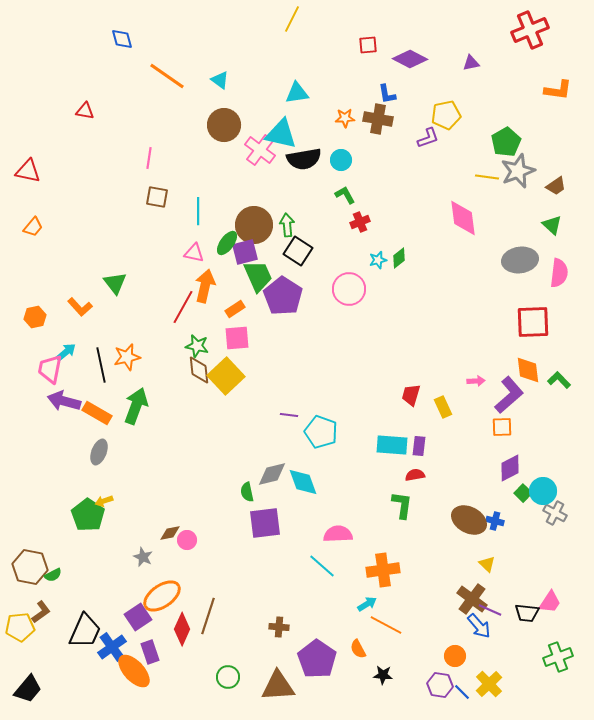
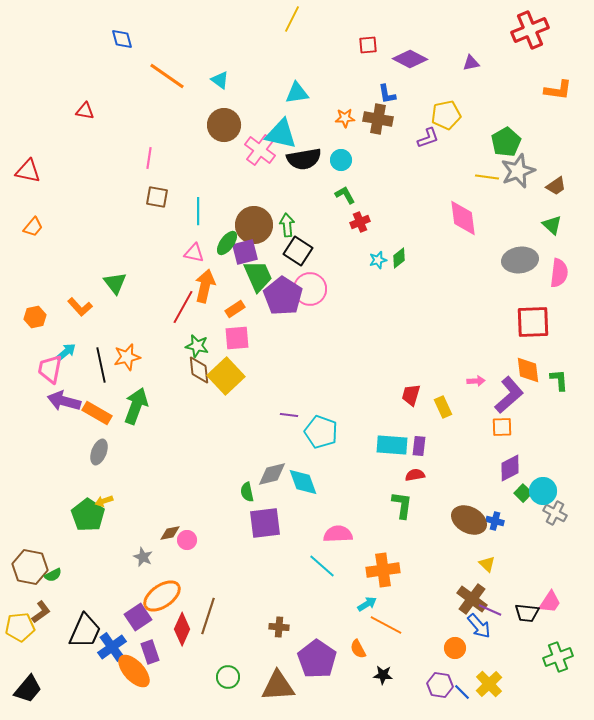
pink circle at (349, 289): moved 39 px left
green L-shape at (559, 380): rotated 40 degrees clockwise
orange circle at (455, 656): moved 8 px up
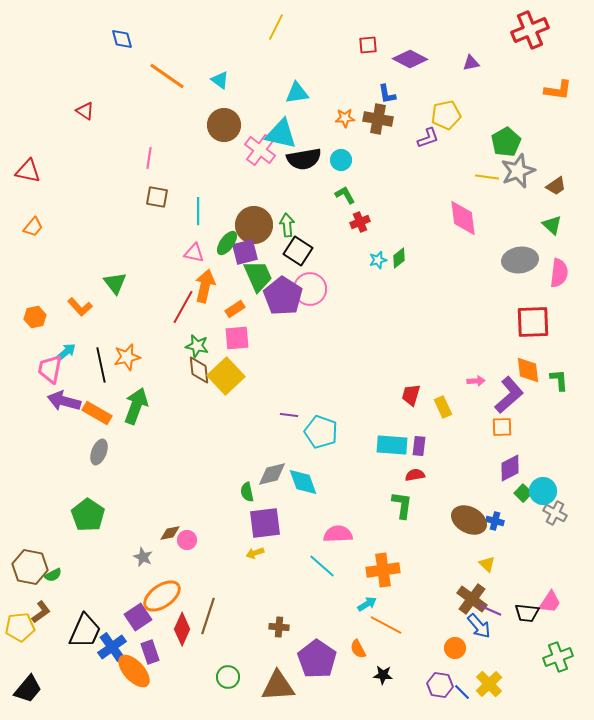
yellow line at (292, 19): moved 16 px left, 8 px down
red triangle at (85, 111): rotated 24 degrees clockwise
yellow arrow at (104, 501): moved 151 px right, 52 px down
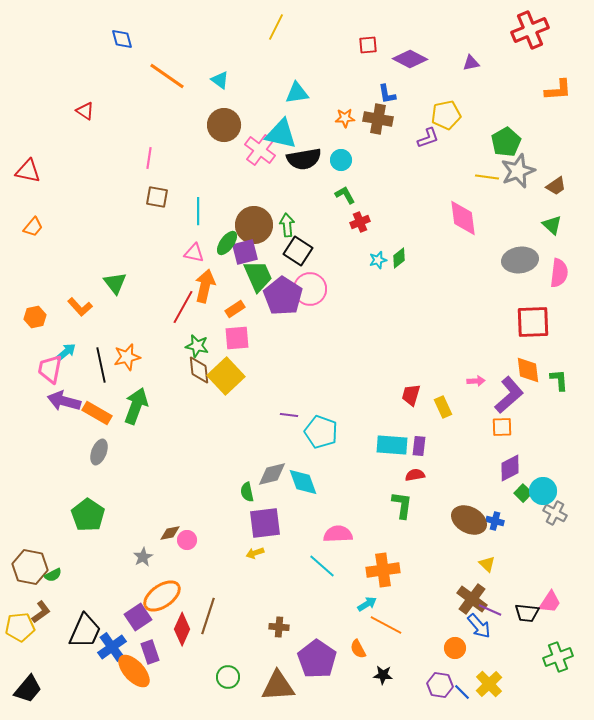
orange L-shape at (558, 90): rotated 12 degrees counterclockwise
gray star at (143, 557): rotated 18 degrees clockwise
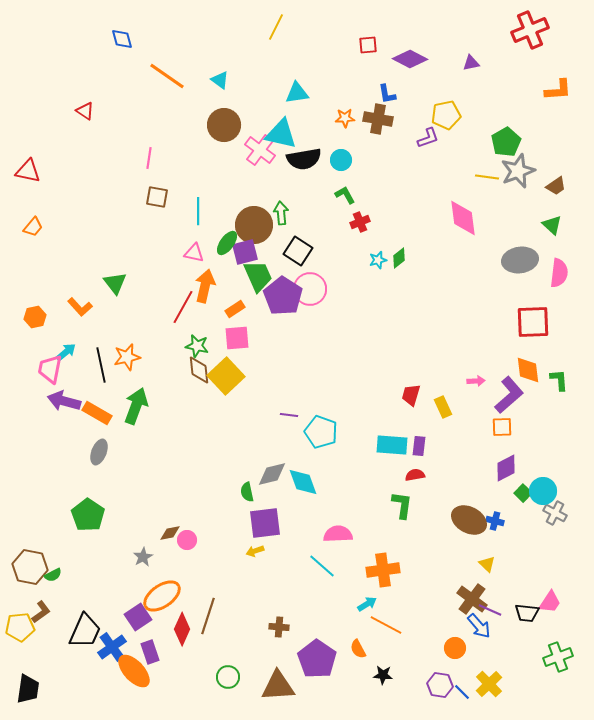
green arrow at (287, 225): moved 6 px left, 12 px up
purple diamond at (510, 468): moved 4 px left
yellow arrow at (255, 553): moved 2 px up
black trapezoid at (28, 689): rotated 32 degrees counterclockwise
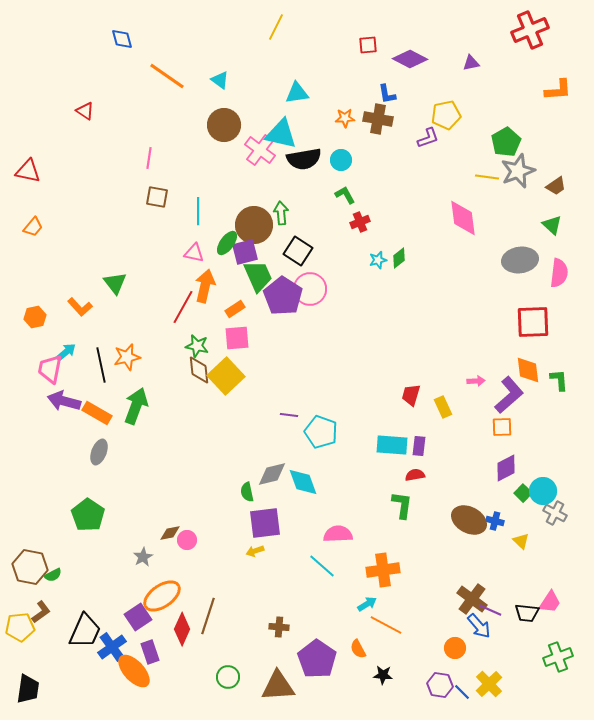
yellow triangle at (487, 564): moved 34 px right, 23 px up
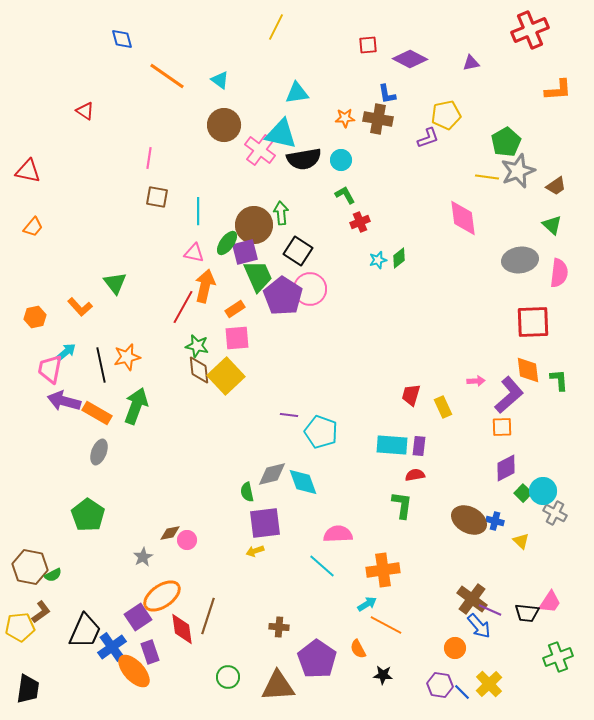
red diamond at (182, 629): rotated 32 degrees counterclockwise
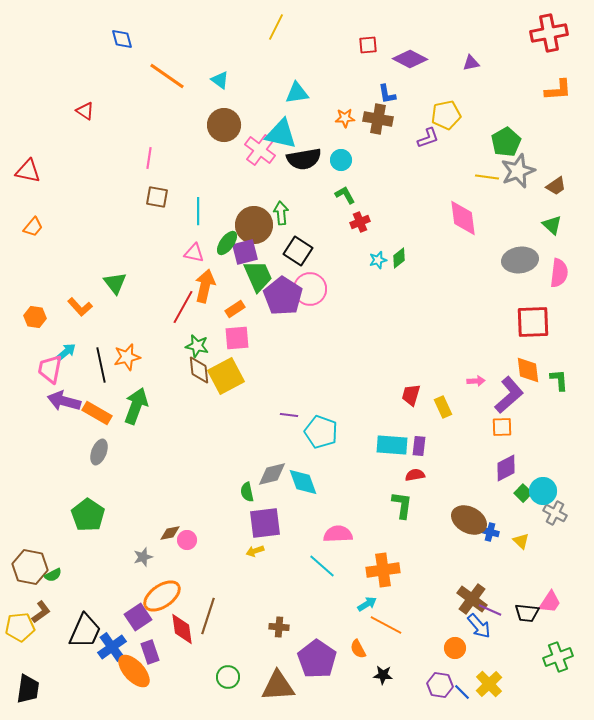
red cross at (530, 30): moved 19 px right, 3 px down; rotated 12 degrees clockwise
orange hexagon at (35, 317): rotated 20 degrees clockwise
yellow square at (226, 376): rotated 15 degrees clockwise
blue cross at (495, 521): moved 5 px left, 11 px down
gray star at (143, 557): rotated 12 degrees clockwise
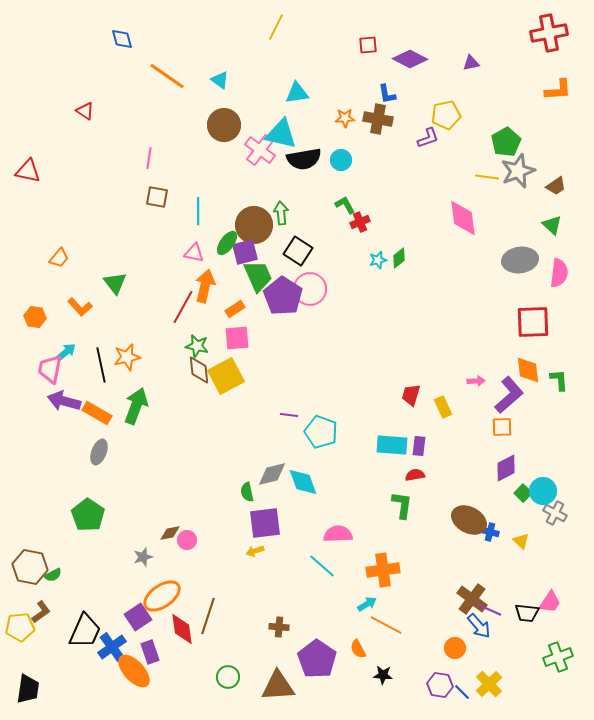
green L-shape at (345, 195): moved 10 px down
orange trapezoid at (33, 227): moved 26 px right, 31 px down
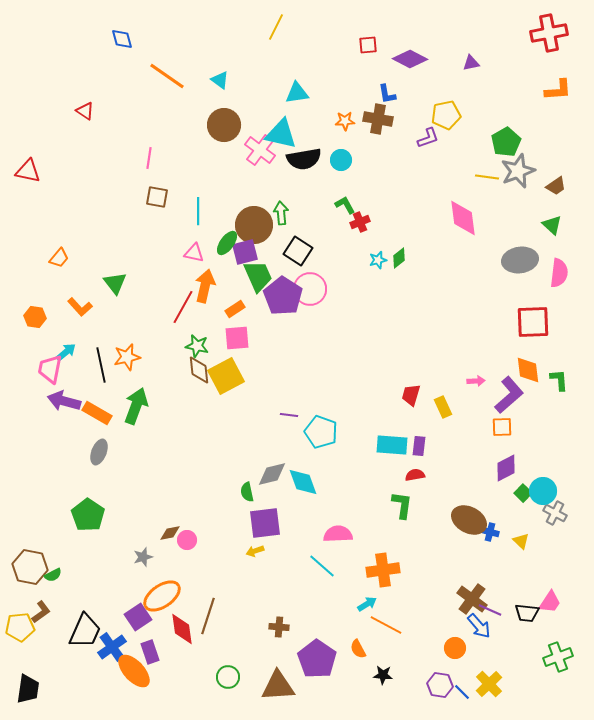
orange star at (345, 118): moved 3 px down
